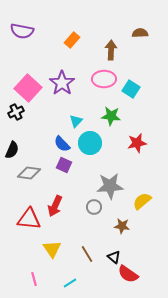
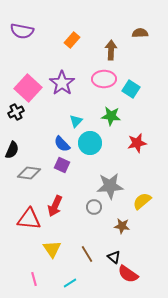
purple square: moved 2 px left
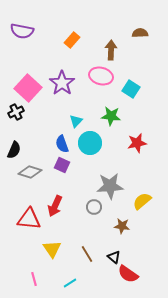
pink ellipse: moved 3 px left, 3 px up; rotated 15 degrees clockwise
blue semicircle: rotated 24 degrees clockwise
black semicircle: moved 2 px right
gray diamond: moved 1 px right, 1 px up; rotated 10 degrees clockwise
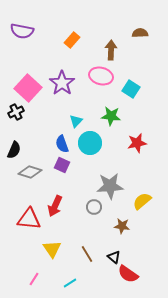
pink line: rotated 48 degrees clockwise
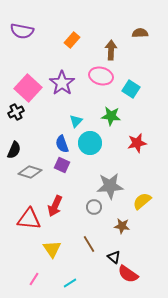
brown line: moved 2 px right, 10 px up
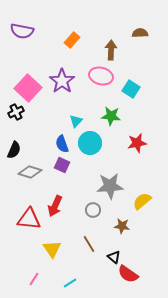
purple star: moved 2 px up
gray circle: moved 1 px left, 3 px down
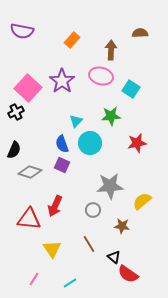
green star: rotated 12 degrees counterclockwise
